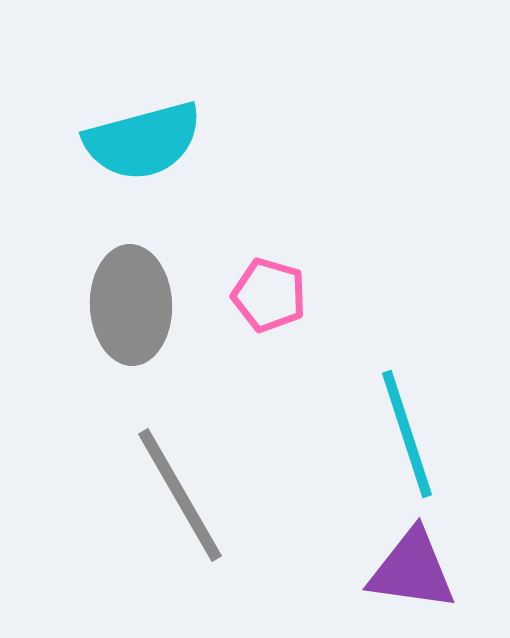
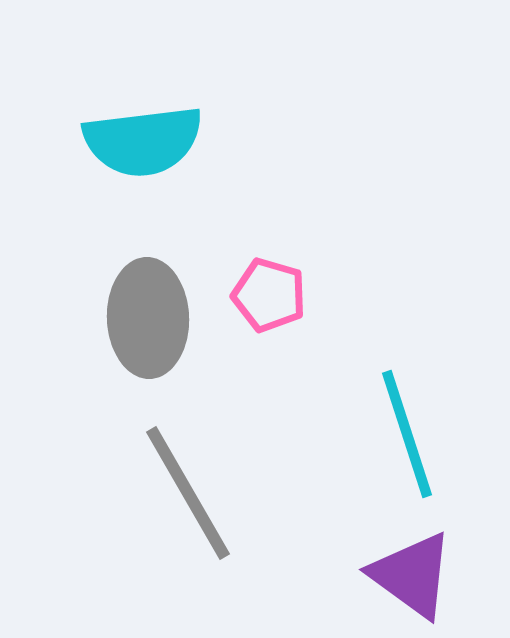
cyan semicircle: rotated 8 degrees clockwise
gray ellipse: moved 17 px right, 13 px down
gray line: moved 8 px right, 2 px up
purple triangle: moved 5 px down; rotated 28 degrees clockwise
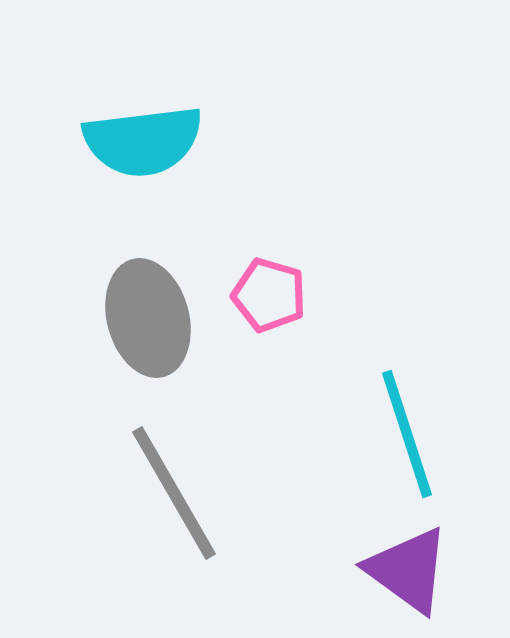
gray ellipse: rotated 13 degrees counterclockwise
gray line: moved 14 px left
purple triangle: moved 4 px left, 5 px up
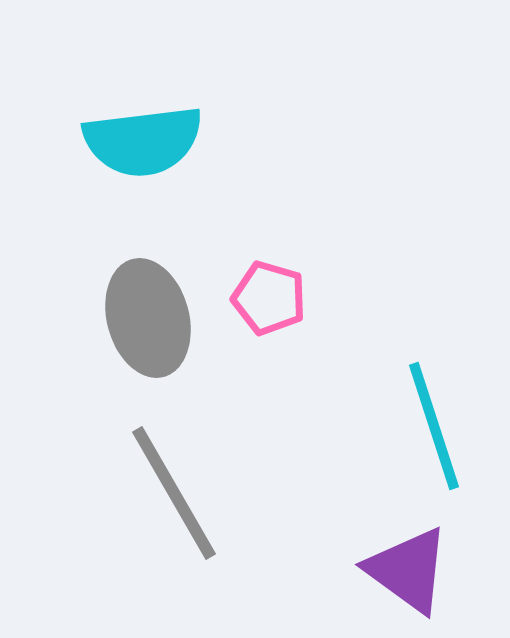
pink pentagon: moved 3 px down
cyan line: moved 27 px right, 8 px up
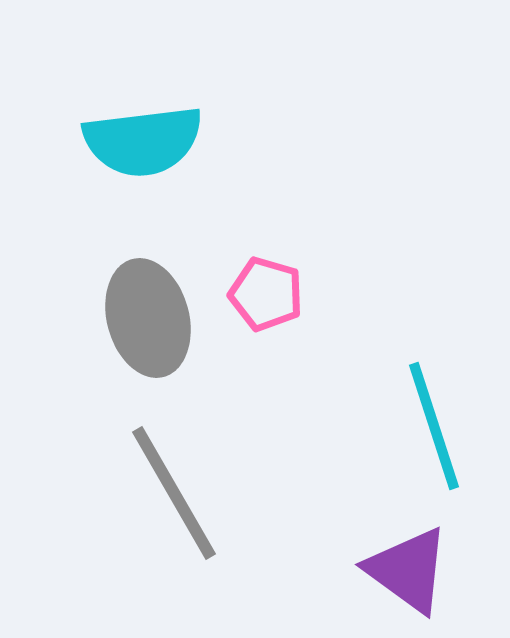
pink pentagon: moved 3 px left, 4 px up
